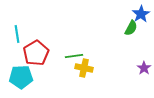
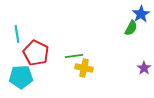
red pentagon: rotated 15 degrees counterclockwise
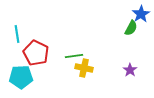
purple star: moved 14 px left, 2 px down
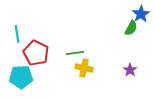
green line: moved 1 px right, 3 px up
